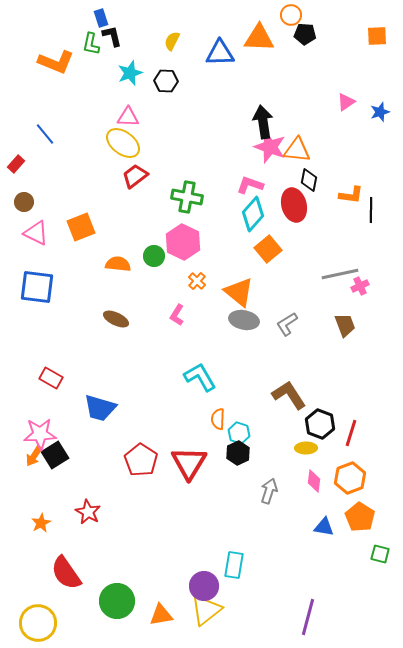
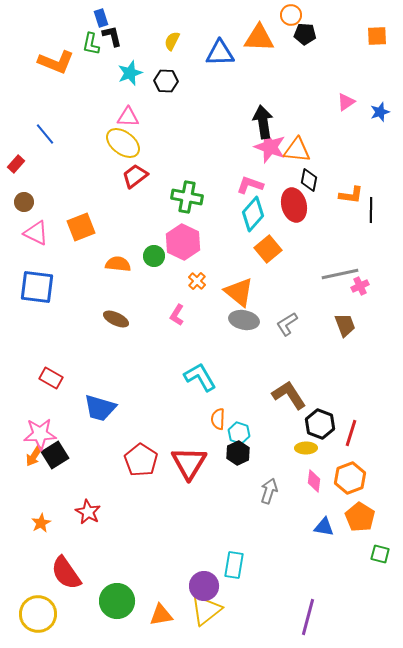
yellow circle at (38, 623): moved 9 px up
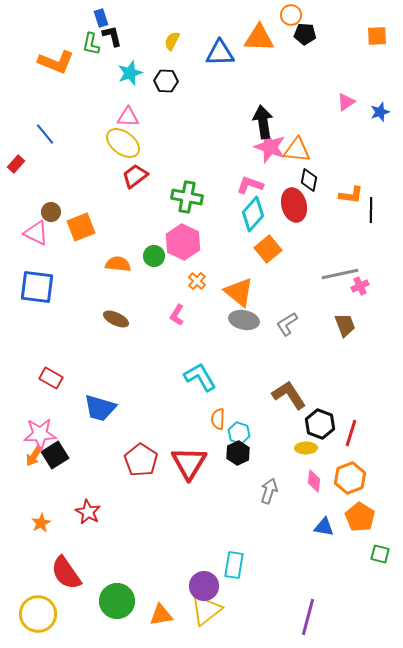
brown circle at (24, 202): moved 27 px right, 10 px down
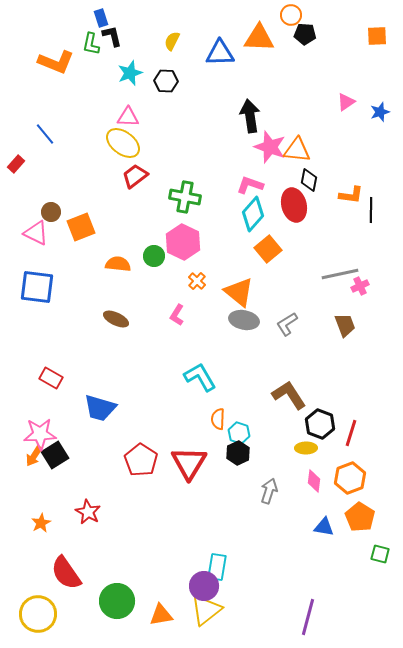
black arrow at (263, 122): moved 13 px left, 6 px up
green cross at (187, 197): moved 2 px left
cyan rectangle at (234, 565): moved 17 px left, 2 px down
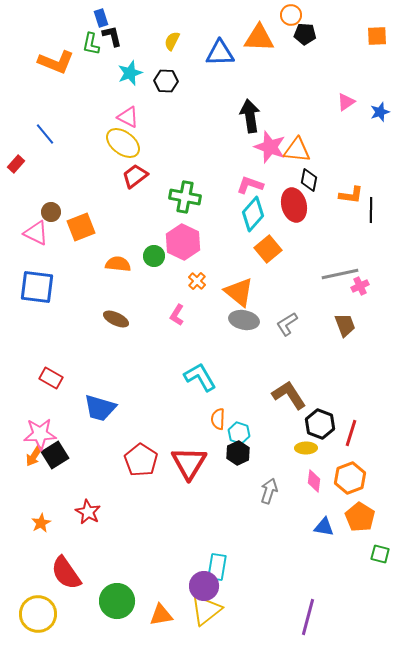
pink triangle at (128, 117): rotated 25 degrees clockwise
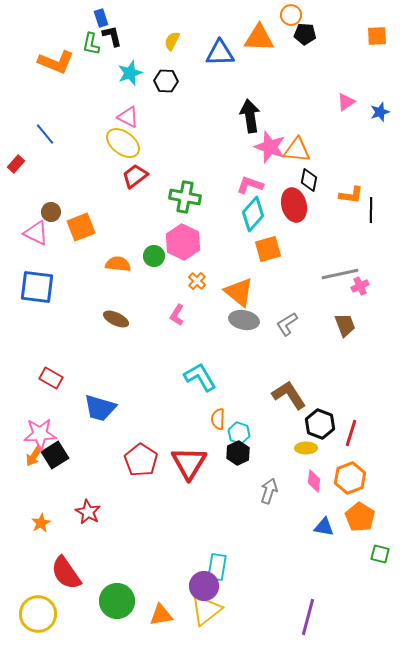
orange square at (268, 249): rotated 24 degrees clockwise
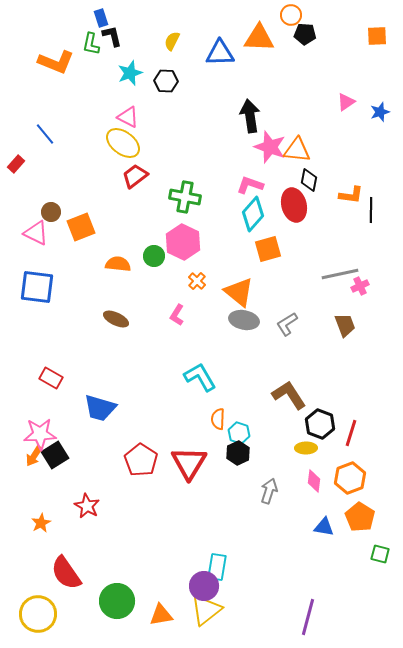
red star at (88, 512): moved 1 px left, 6 px up
